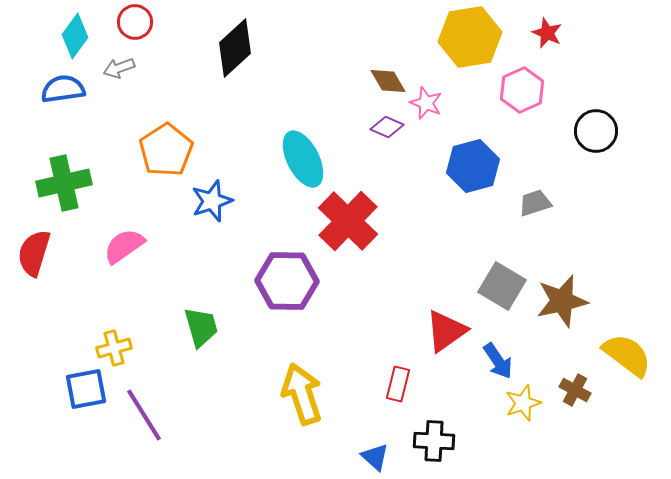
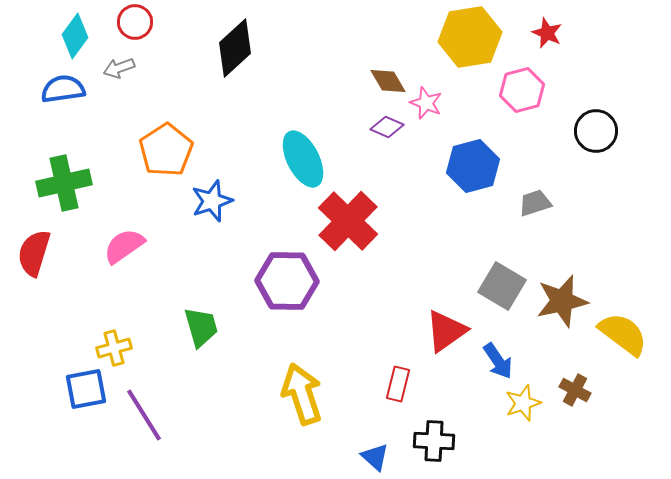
pink hexagon: rotated 9 degrees clockwise
yellow semicircle: moved 4 px left, 21 px up
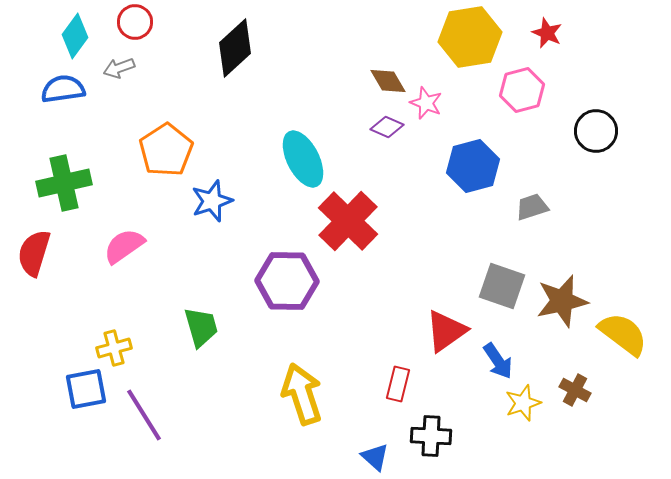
gray trapezoid: moved 3 px left, 4 px down
gray square: rotated 12 degrees counterclockwise
black cross: moved 3 px left, 5 px up
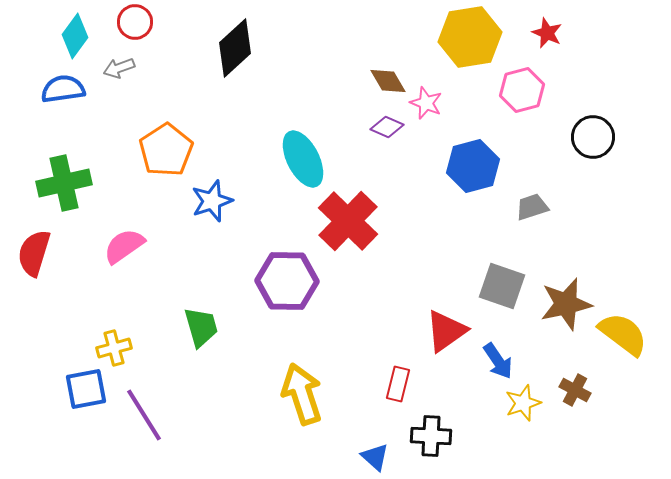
black circle: moved 3 px left, 6 px down
brown star: moved 4 px right, 3 px down
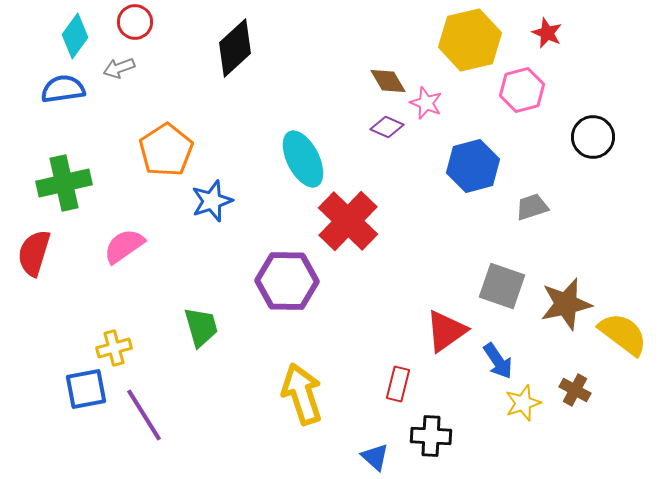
yellow hexagon: moved 3 px down; rotated 4 degrees counterclockwise
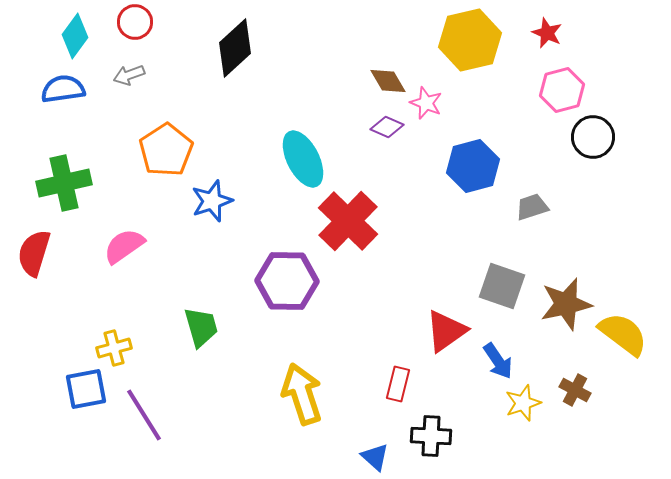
gray arrow: moved 10 px right, 7 px down
pink hexagon: moved 40 px right
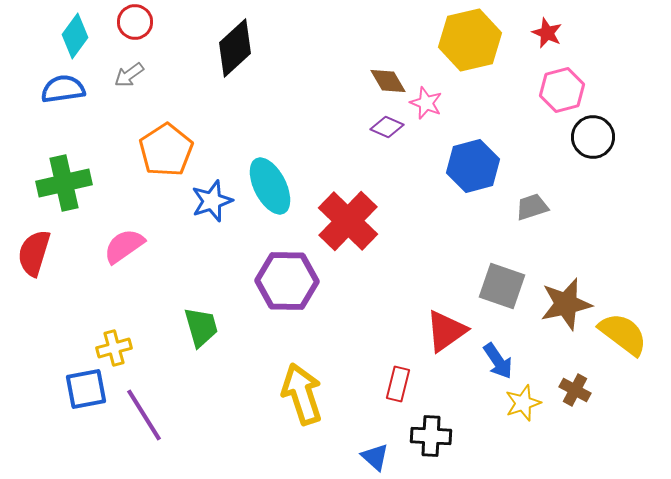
gray arrow: rotated 16 degrees counterclockwise
cyan ellipse: moved 33 px left, 27 px down
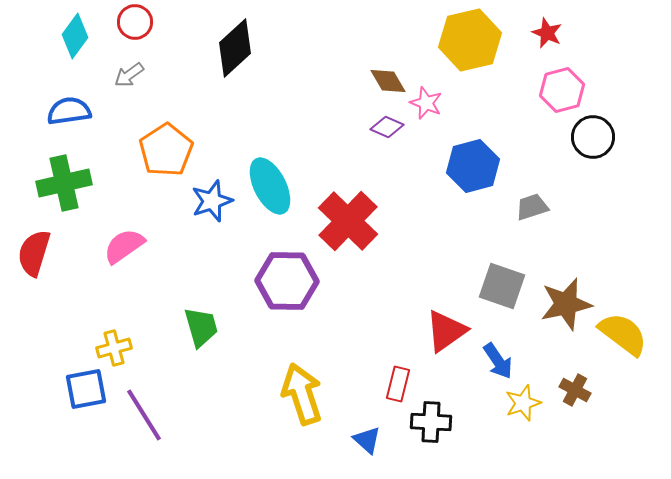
blue semicircle: moved 6 px right, 22 px down
black cross: moved 14 px up
blue triangle: moved 8 px left, 17 px up
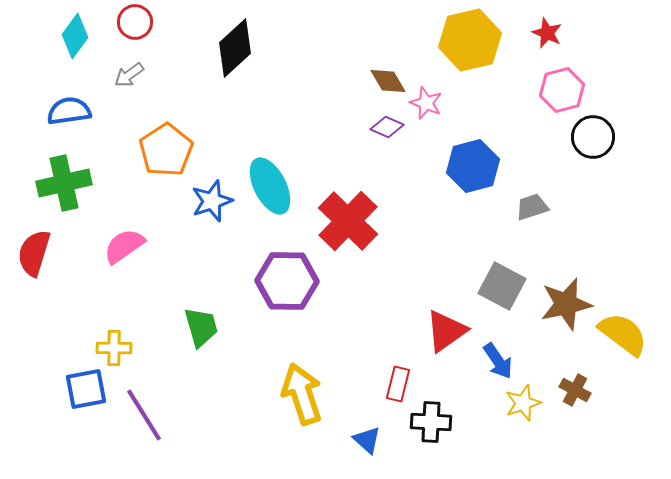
gray square: rotated 9 degrees clockwise
yellow cross: rotated 16 degrees clockwise
